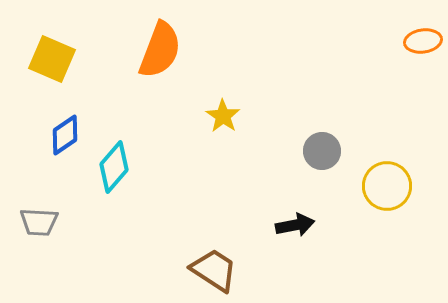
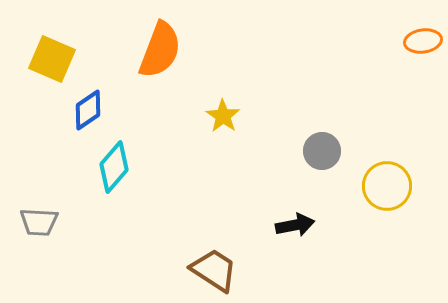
blue diamond: moved 23 px right, 25 px up
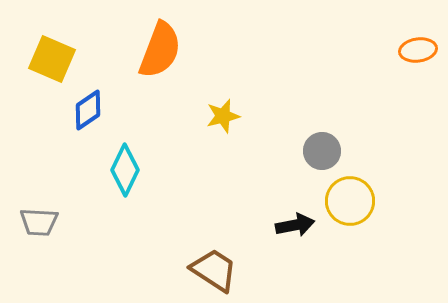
orange ellipse: moved 5 px left, 9 px down
yellow star: rotated 24 degrees clockwise
cyan diamond: moved 11 px right, 3 px down; rotated 15 degrees counterclockwise
yellow circle: moved 37 px left, 15 px down
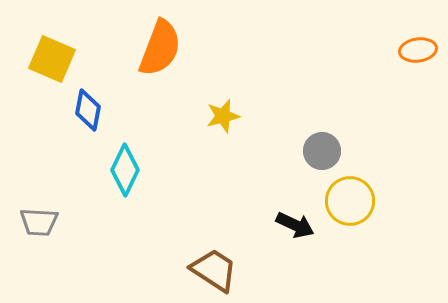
orange semicircle: moved 2 px up
blue diamond: rotated 45 degrees counterclockwise
black arrow: rotated 36 degrees clockwise
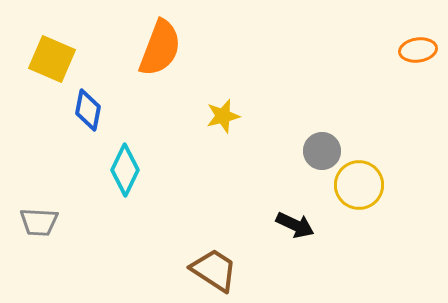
yellow circle: moved 9 px right, 16 px up
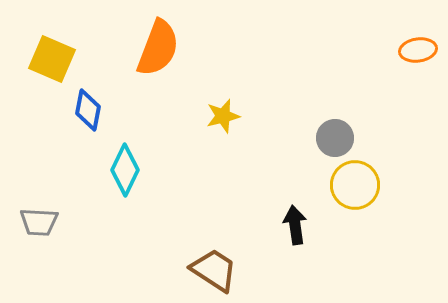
orange semicircle: moved 2 px left
gray circle: moved 13 px right, 13 px up
yellow circle: moved 4 px left
black arrow: rotated 123 degrees counterclockwise
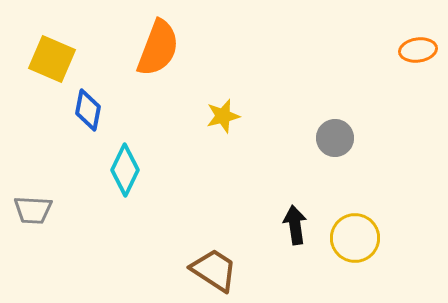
yellow circle: moved 53 px down
gray trapezoid: moved 6 px left, 12 px up
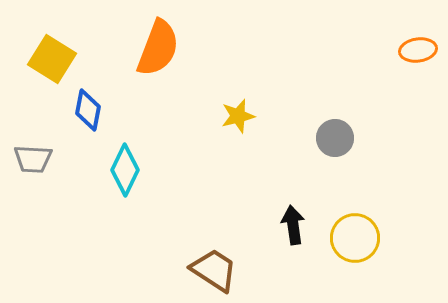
yellow square: rotated 9 degrees clockwise
yellow star: moved 15 px right
gray trapezoid: moved 51 px up
black arrow: moved 2 px left
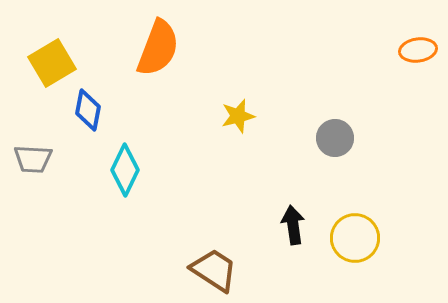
yellow square: moved 4 px down; rotated 27 degrees clockwise
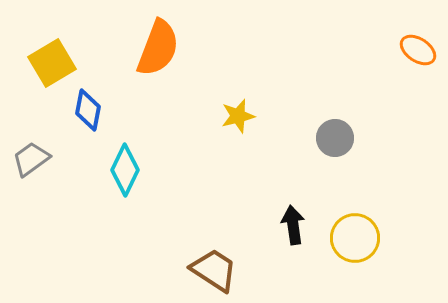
orange ellipse: rotated 42 degrees clockwise
gray trapezoid: moved 2 px left; rotated 141 degrees clockwise
